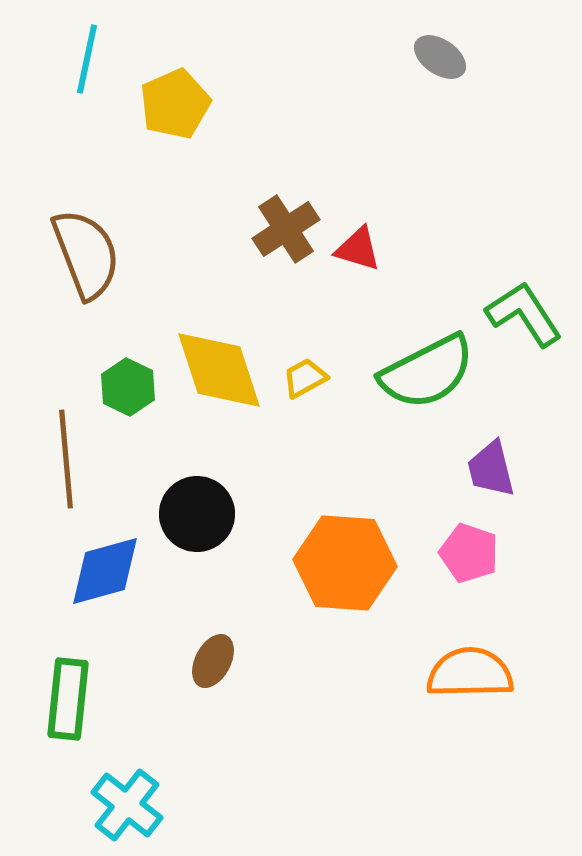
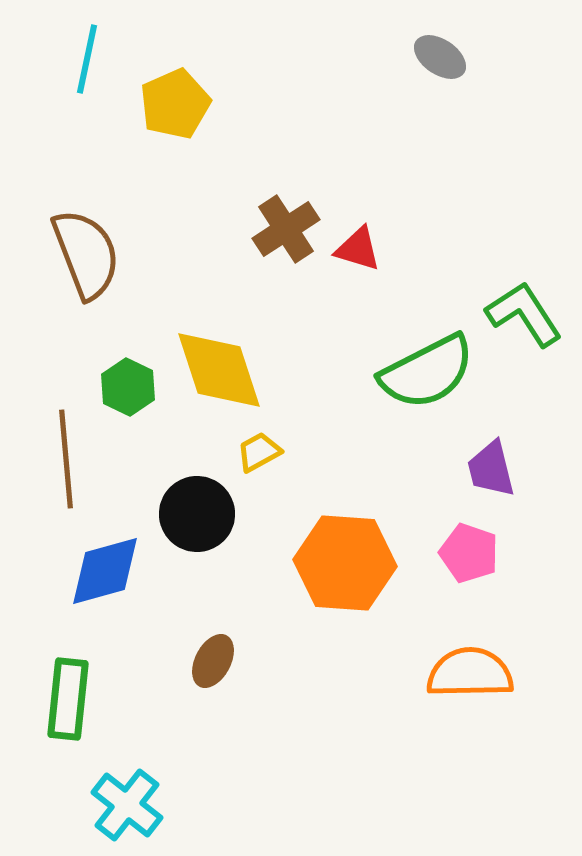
yellow trapezoid: moved 46 px left, 74 px down
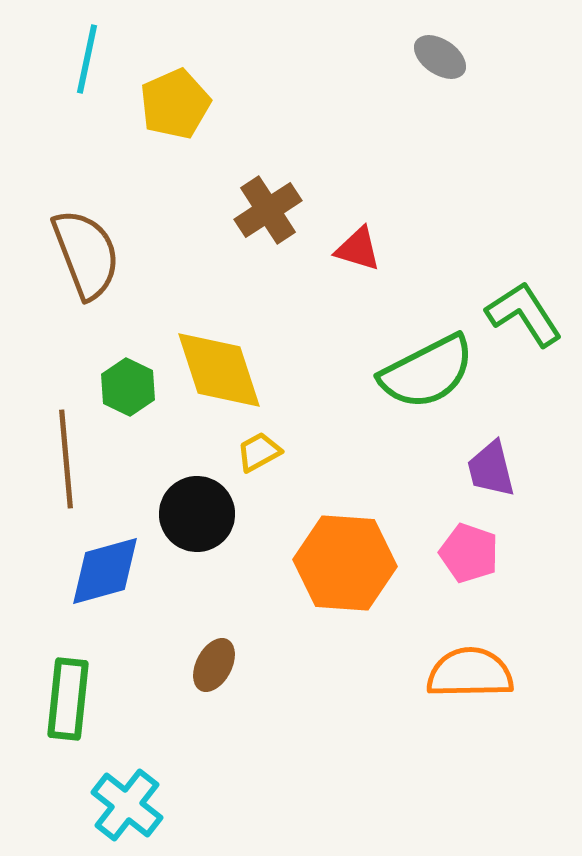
brown cross: moved 18 px left, 19 px up
brown ellipse: moved 1 px right, 4 px down
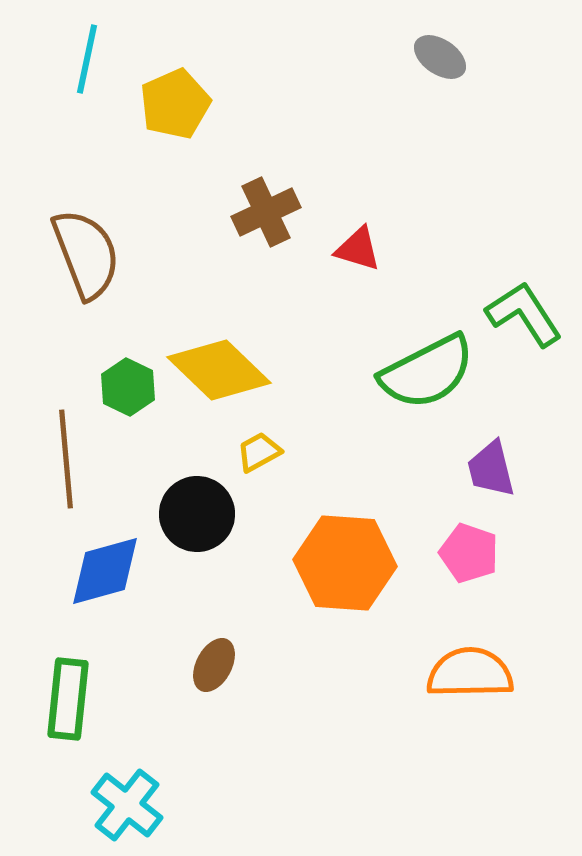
brown cross: moved 2 px left, 2 px down; rotated 8 degrees clockwise
yellow diamond: rotated 28 degrees counterclockwise
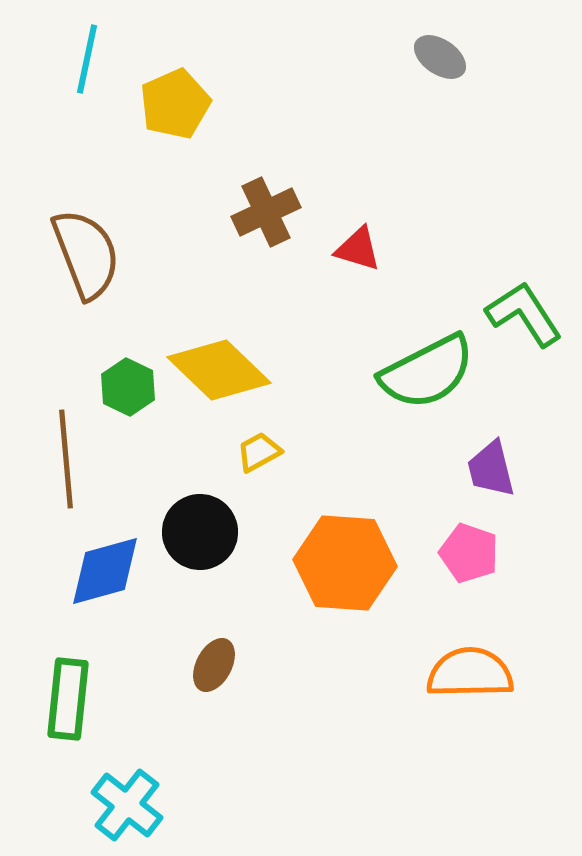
black circle: moved 3 px right, 18 px down
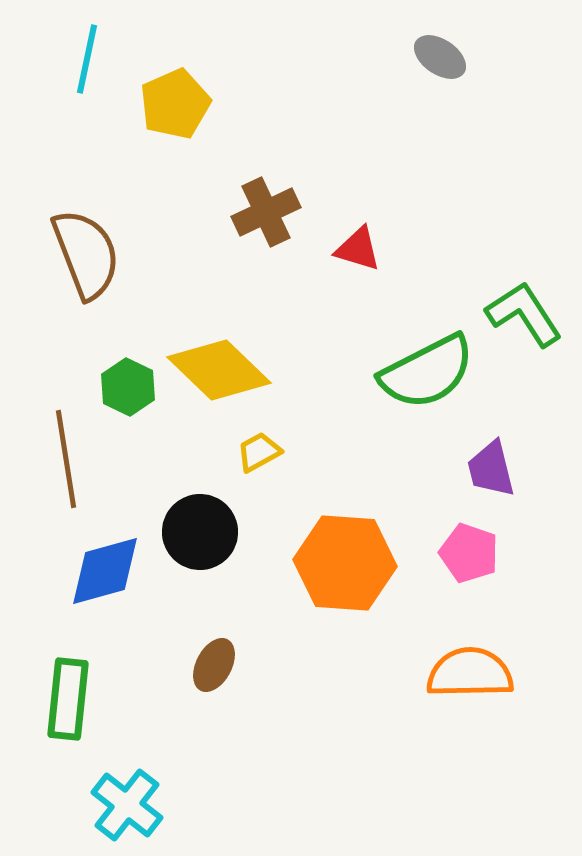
brown line: rotated 4 degrees counterclockwise
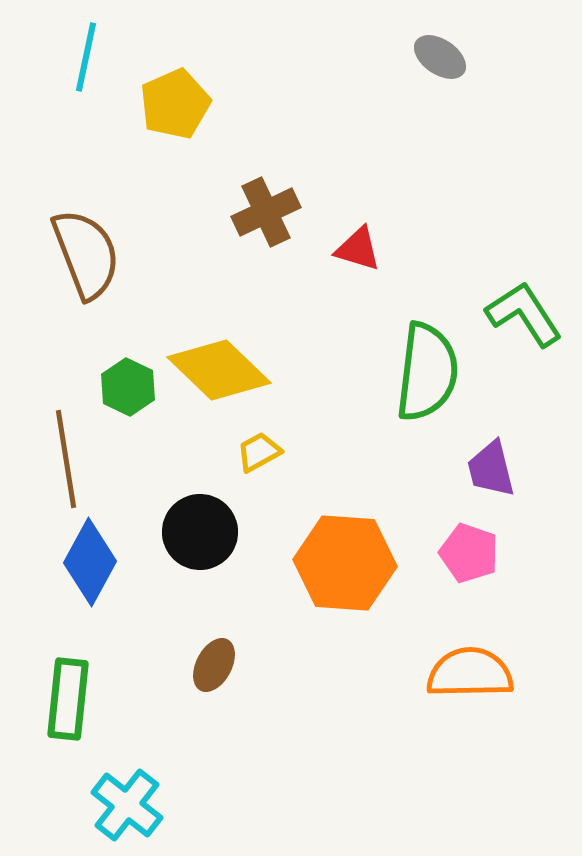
cyan line: moved 1 px left, 2 px up
green semicircle: rotated 56 degrees counterclockwise
blue diamond: moved 15 px left, 9 px up; rotated 46 degrees counterclockwise
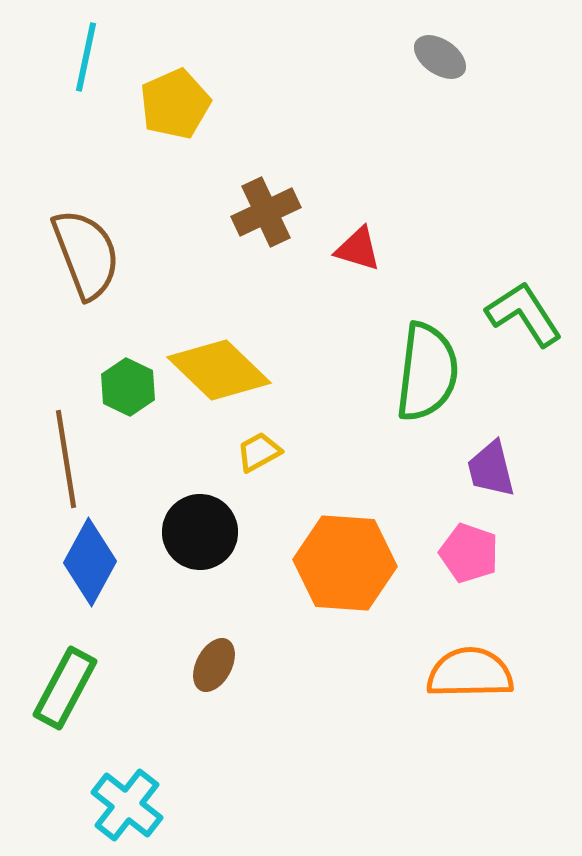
green rectangle: moved 3 px left, 11 px up; rotated 22 degrees clockwise
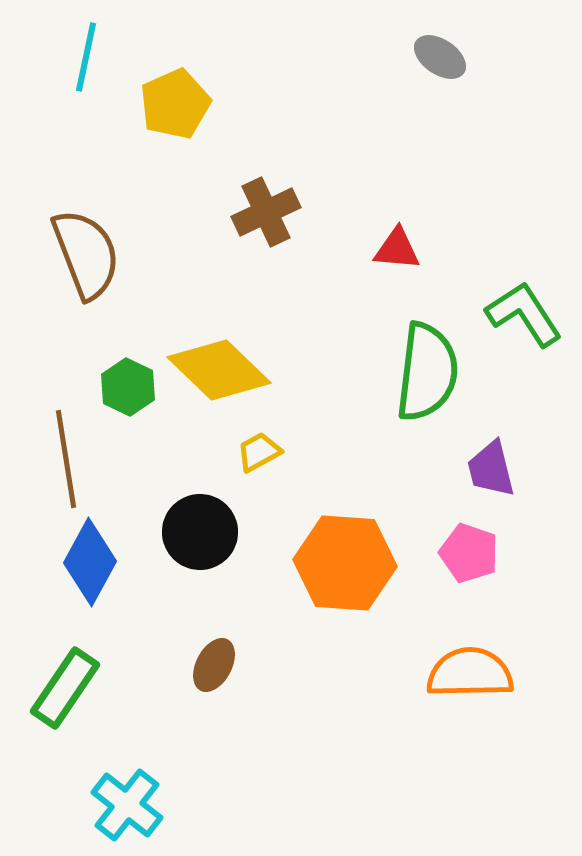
red triangle: moved 39 px right; rotated 12 degrees counterclockwise
green rectangle: rotated 6 degrees clockwise
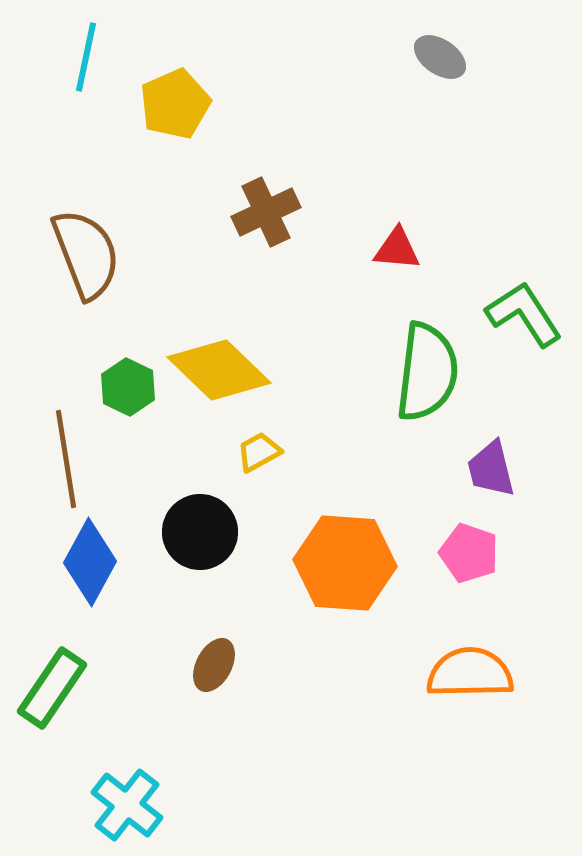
green rectangle: moved 13 px left
